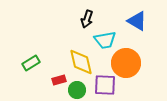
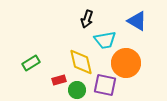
purple square: rotated 10 degrees clockwise
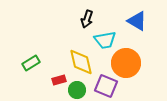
purple square: moved 1 px right, 1 px down; rotated 10 degrees clockwise
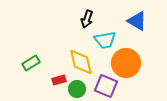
green circle: moved 1 px up
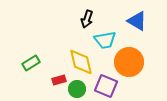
orange circle: moved 3 px right, 1 px up
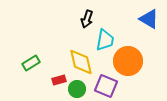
blue triangle: moved 12 px right, 2 px up
cyan trapezoid: rotated 70 degrees counterclockwise
orange circle: moved 1 px left, 1 px up
